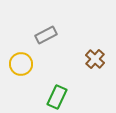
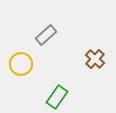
gray rectangle: rotated 15 degrees counterclockwise
green rectangle: rotated 10 degrees clockwise
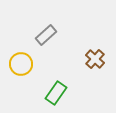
green rectangle: moved 1 px left, 4 px up
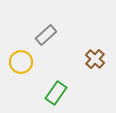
yellow circle: moved 2 px up
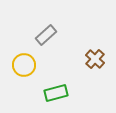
yellow circle: moved 3 px right, 3 px down
green rectangle: rotated 40 degrees clockwise
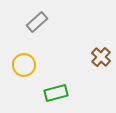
gray rectangle: moved 9 px left, 13 px up
brown cross: moved 6 px right, 2 px up
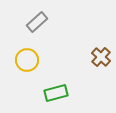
yellow circle: moved 3 px right, 5 px up
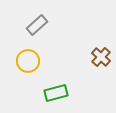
gray rectangle: moved 3 px down
yellow circle: moved 1 px right, 1 px down
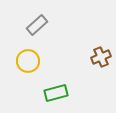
brown cross: rotated 24 degrees clockwise
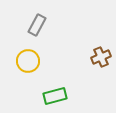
gray rectangle: rotated 20 degrees counterclockwise
green rectangle: moved 1 px left, 3 px down
